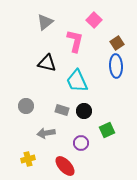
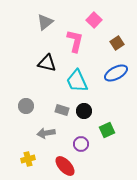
blue ellipse: moved 7 px down; rotated 65 degrees clockwise
purple circle: moved 1 px down
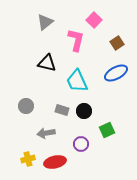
pink L-shape: moved 1 px right, 1 px up
red ellipse: moved 10 px left, 4 px up; rotated 60 degrees counterclockwise
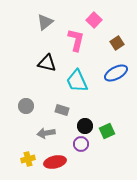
black circle: moved 1 px right, 15 px down
green square: moved 1 px down
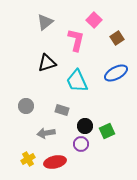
brown square: moved 5 px up
black triangle: rotated 30 degrees counterclockwise
yellow cross: rotated 16 degrees counterclockwise
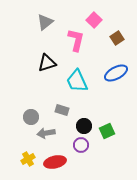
gray circle: moved 5 px right, 11 px down
black circle: moved 1 px left
purple circle: moved 1 px down
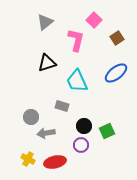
blue ellipse: rotated 10 degrees counterclockwise
gray rectangle: moved 4 px up
yellow cross: rotated 32 degrees counterclockwise
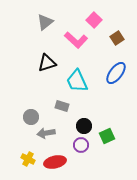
pink L-shape: rotated 120 degrees clockwise
blue ellipse: rotated 15 degrees counterclockwise
green square: moved 5 px down
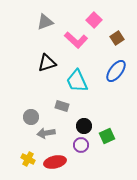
gray triangle: rotated 18 degrees clockwise
blue ellipse: moved 2 px up
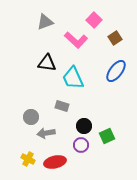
brown square: moved 2 px left
black triangle: rotated 24 degrees clockwise
cyan trapezoid: moved 4 px left, 3 px up
